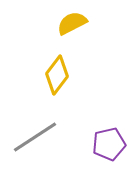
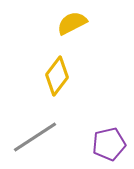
yellow diamond: moved 1 px down
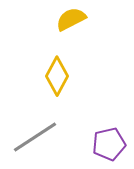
yellow semicircle: moved 1 px left, 4 px up
yellow diamond: rotated 9 degrees counterclockwise
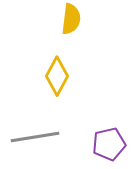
yellow semicircle: rotated 124 degrees clockwise
gray line: rotated 24 degrees clockwise
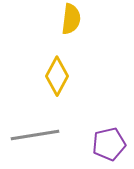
gray line: moved 2 px up
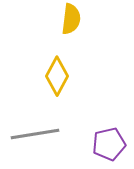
gray line: moved 1 px up
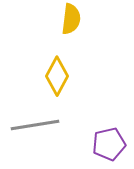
gray line: moved 9 px up
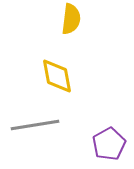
yellow diamond: rotated 39 degrees counterclockwise
purple pentagon: rotated 16 degrees counterclockwise
